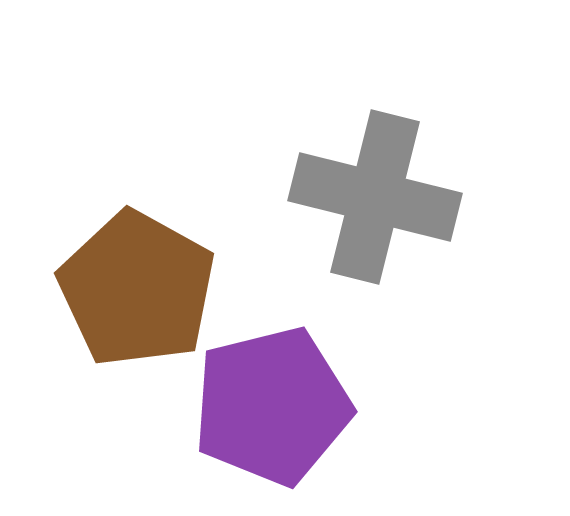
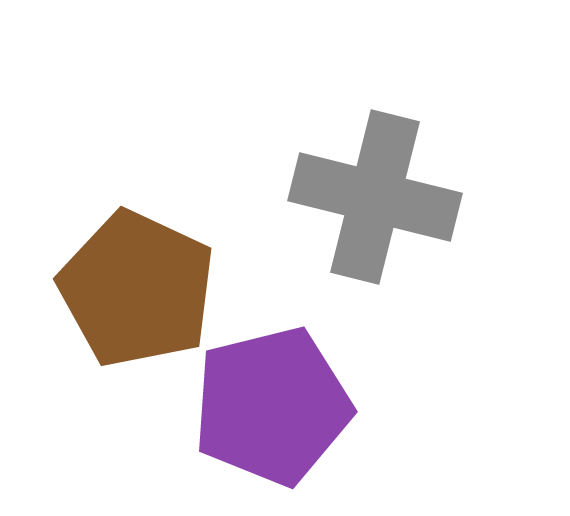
brown pentagon: rotated 4 degrees counterclockwise
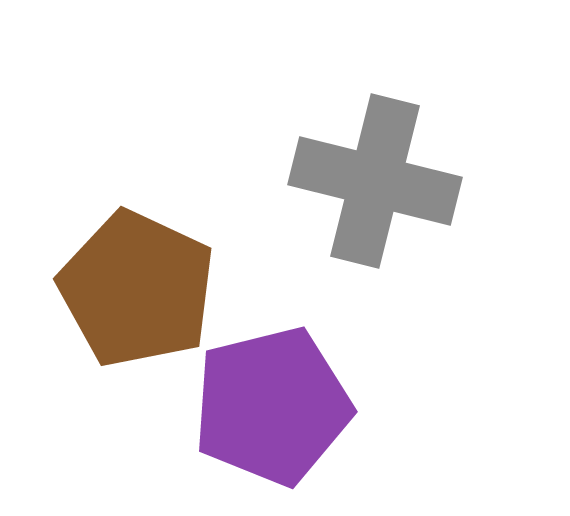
gray cross: moved 16 px up
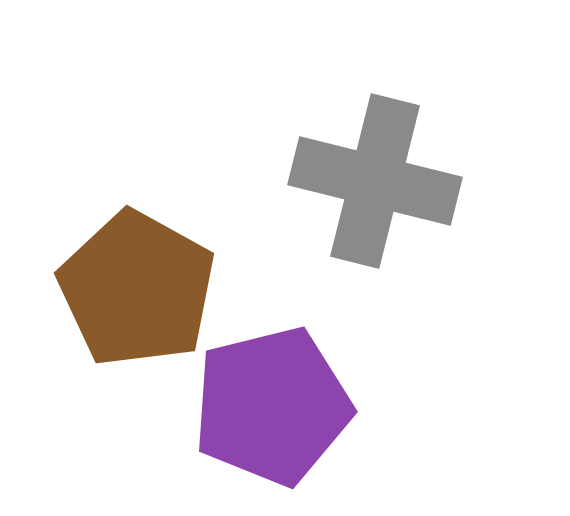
brown pentagon: rotated 4 degrees clockwise
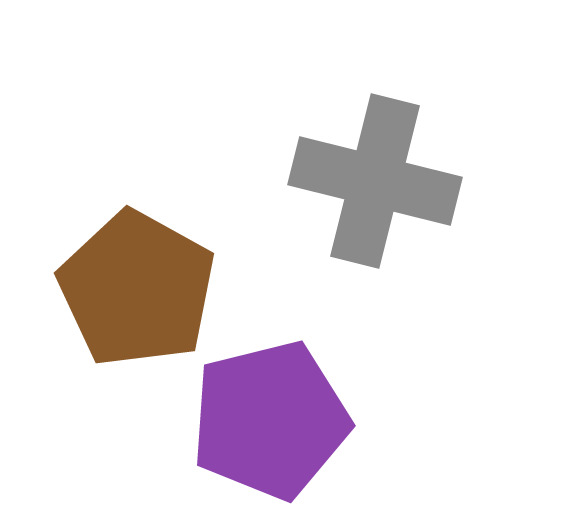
purple pentagon: moved 2 px left, 14 px down
